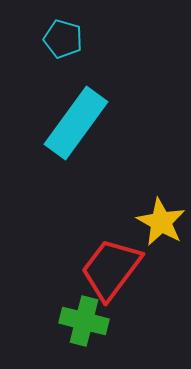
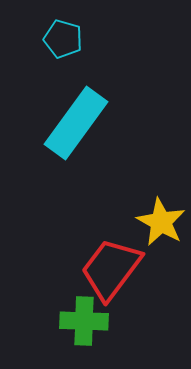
green cross: rotated 12 degrees counterclockwise
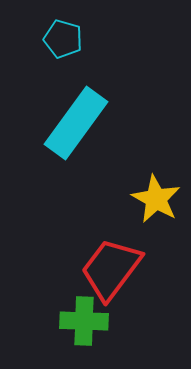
yellow star: moved 5 px left, 23 px up
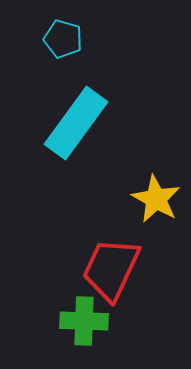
red trapezoid: rotated 12 degrees counterclockwise
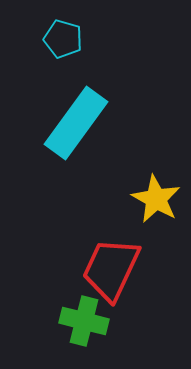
green cross: rotated 12 degrees clockwise
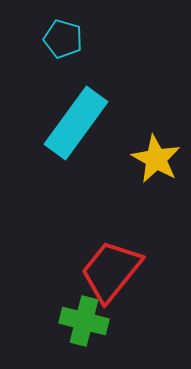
yellow star: moved 40 px up
red trapezoid: moved 2 px down; rotated 14 degrees clockwise
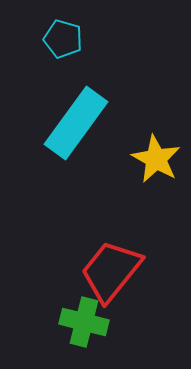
green cross: moved 1 px down
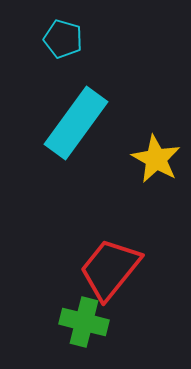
red trapezoid: moved 1 px left, 2 px up
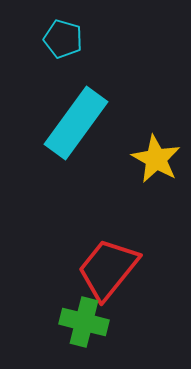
red trapezoid: moved 2 px left
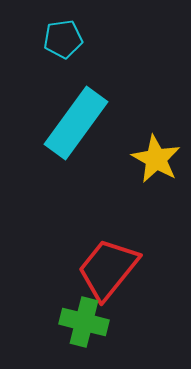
cyan pentagon: rotated 24 degrees counterclockwise
